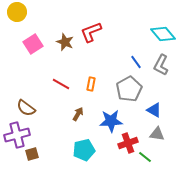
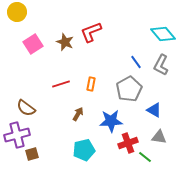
red line: rotated 48 degrees counterclockwise
gray triangle: moved 2 px right, 3 px down
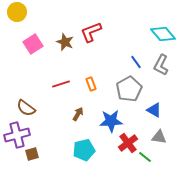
orange rectangle: rotated 32 degrees counterclockwise
red cross: rotated 18 degrees counterclockwise
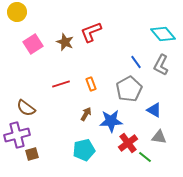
brown arrow: moved 8 px right
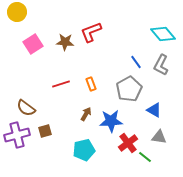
brown star: rotated 18 degrees counterclockwise
brown square: moved 13 px right, 23 px up
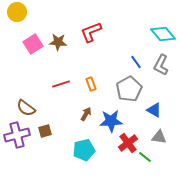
brown star: moved 7 px left
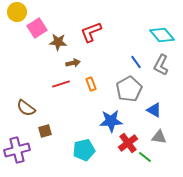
cyan diamond: moved 1 px left, 1 px down
pink square: moved 4 px right, 16 px up
brown arrow: moved 13 px left, 51 px up; rotated 48 degrees clockwise
purple cross: moved 15 px down
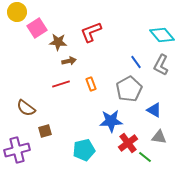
brown arrow: moved 4 px left, 2 px up
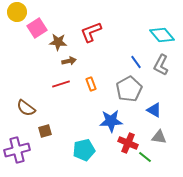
red cross: rotated 30 degrees counterclockwise
